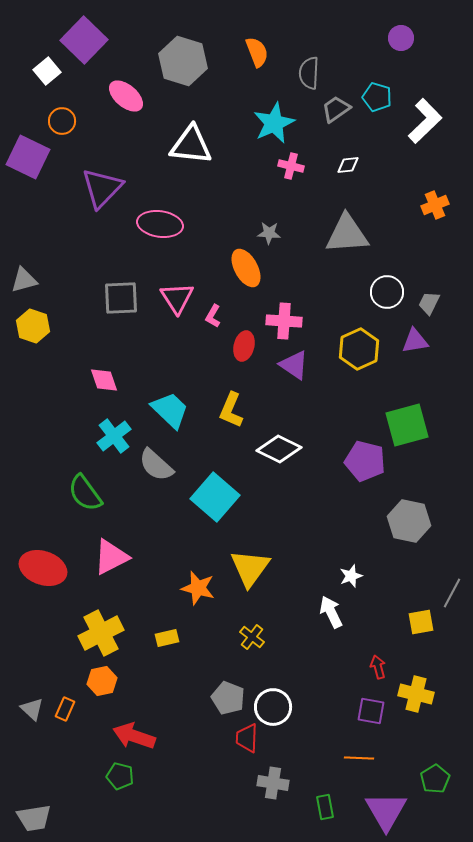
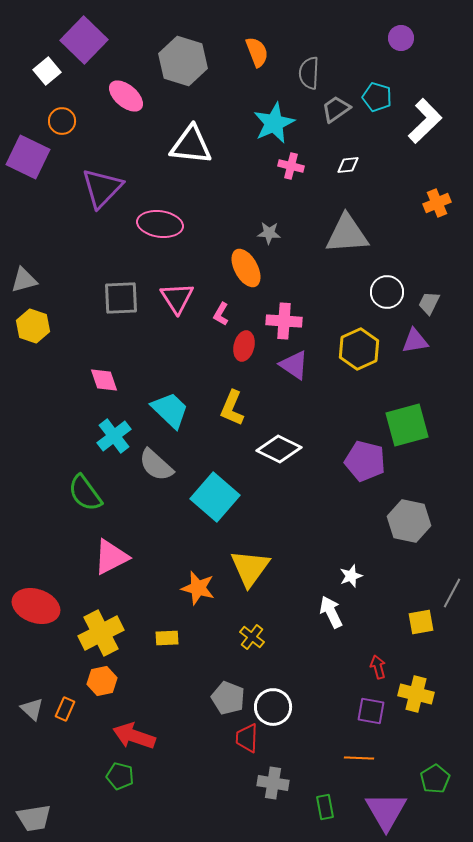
orange cross at (435, 205): moved 2 px right, 2 px up
pink L-shape at (213, 316): moved 8 px right, 2 px up
yellow L-shape at (231, 410): moved 1 px right, 2 px up
red ellipse at (43, 568): moved 7 px left, 38 px down
yellow rectangle at (167, 638): rotated 10 degrees clockwise
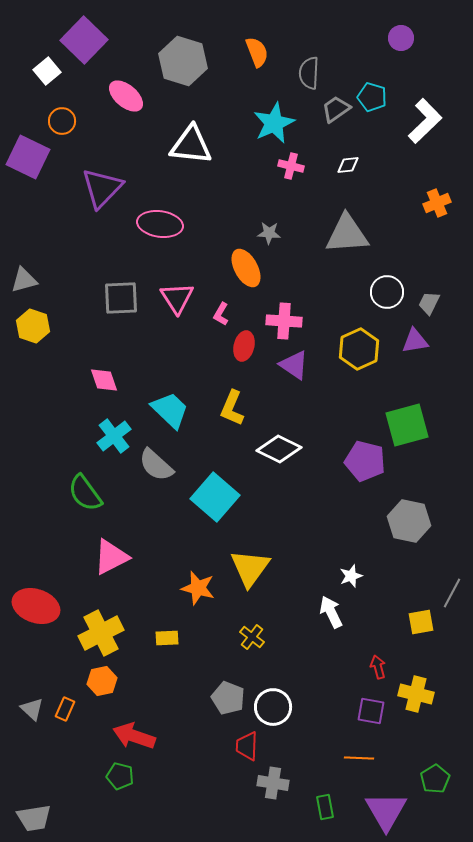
cyan pentagon at (377, 97): moved 5 px left
red trapezoid at (247, 738): moved 8 px down
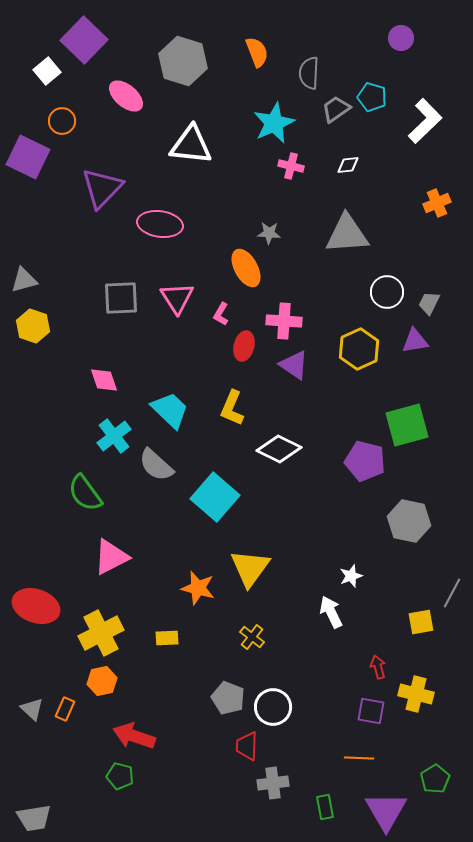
gray cross at (273, 783): rotated 16 degrees counterclockwise
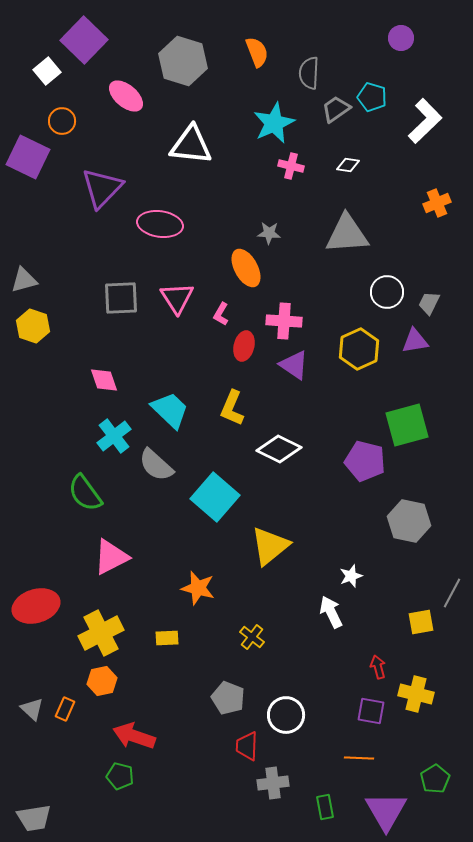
white diamond at (348, 165): rotated 15 degrees clockwise
yellow triangle at (250, 568): moved 20 px right, 22 px up; rotated 15 degrees clockwise
red ellipse at (36, 606): rotated 36 degrees counterclockwise
white circle at (273, 707): moved 13 px right, 8 px down
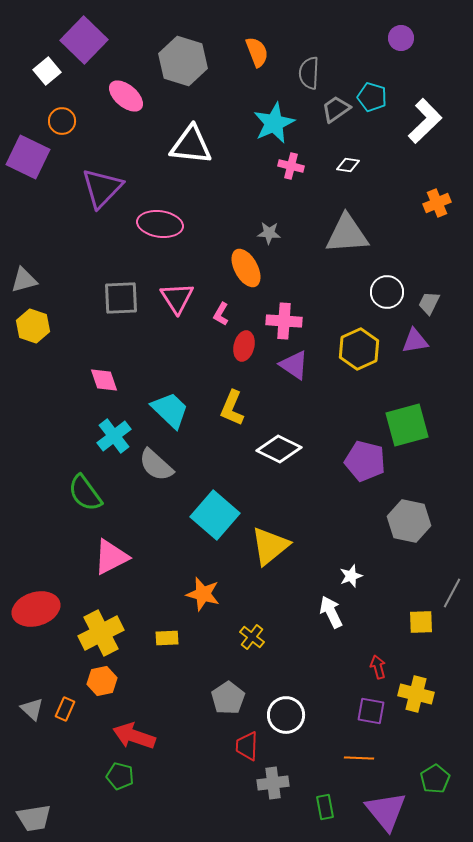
cyan square at (215, 497): moved 18 px down
orange star at (198, 588): moved 5 px right, 6 px down
red ellipse at (36, 606): moved 3 px down
yellow square at (421, 622): rotated 8 degrees clockwise
gray pentagon at (228, 698): rotated 16 degrees clockwise
purple triangle at (386, 811): rotated 9 degrees counterclockwise
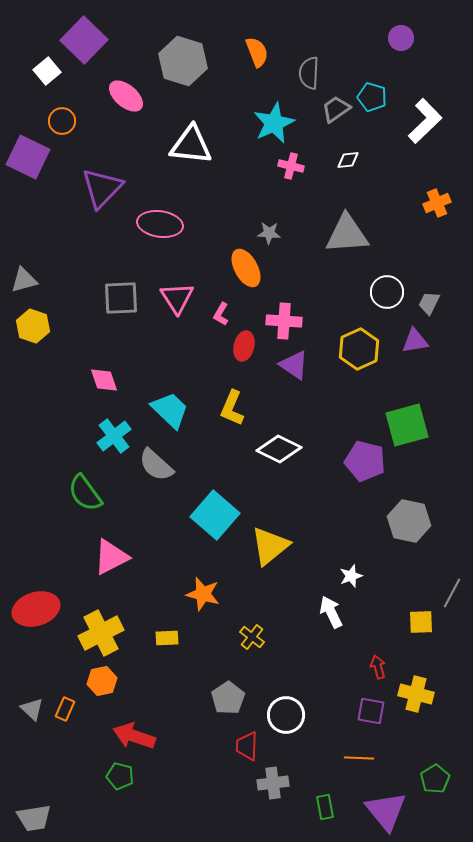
white diamond at (348, 165): moved 5 px up; rotated 15 degrees counterclockwise
